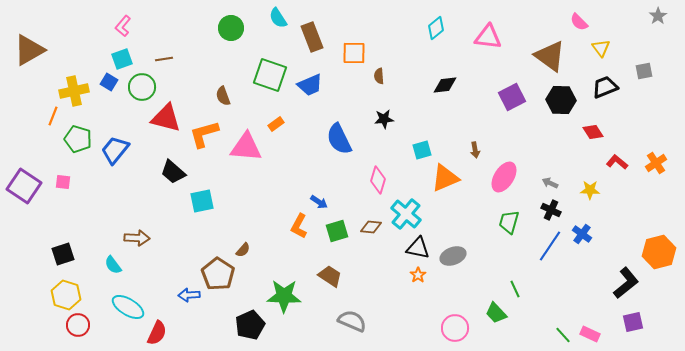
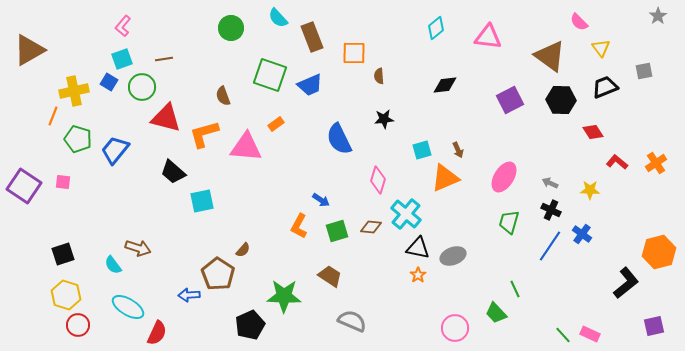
cyan semicircle at (278, 18): rotated 10 degrees counterclockwise
purple square at (512, 97): moved 2 px left, 3 px down
brown arrow at (475, 150): moved 17 px left; rotated 14 degrees counterclockwise
blue arrow at (319, 202): moved 2 px right, 2 px up
brown arrow at (137, 238): moved 1 px right, 10 px down; rotated 15 degrees clockwise
purple square at (633, 322): moved 21 px right, 4 px down
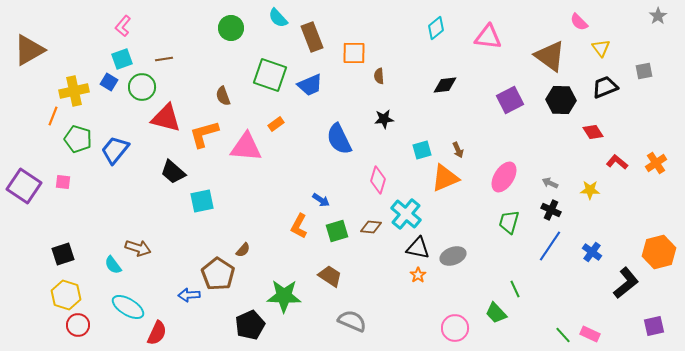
blue cross at (582, 234): moved 10 px right, 18 px down
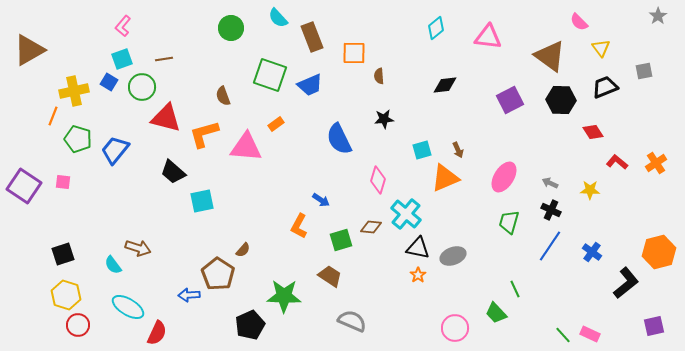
green square at (337, 231): moved 4 px right, 9 px down
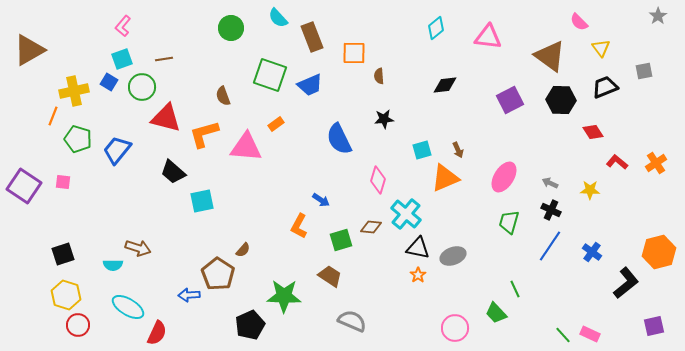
blue trapezoid at (115, 150): moved 2 px right
cyan semicircle at (113, 265): rotated 54 degrees counterclockwise
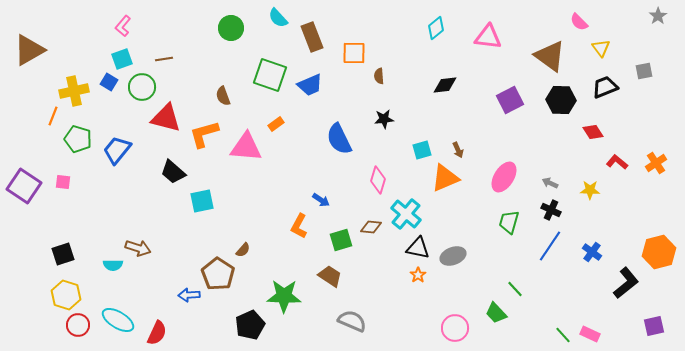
green line at (515, 289): rotated 18 degrees counterclockwise
cyan ellipse at (128, 307): moved 10 px left, 13 px down
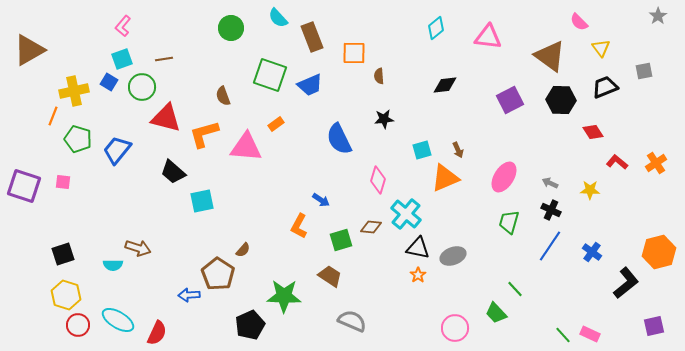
purple square at (24, 186): rotated 16 degrees counterclockwise
